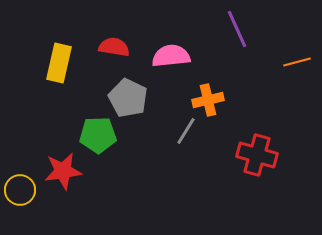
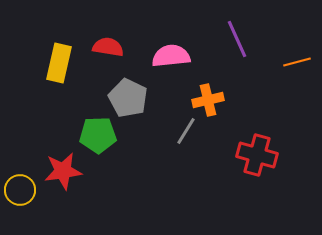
purple line: moved 10 px down
red semicircle: moved 6 px left
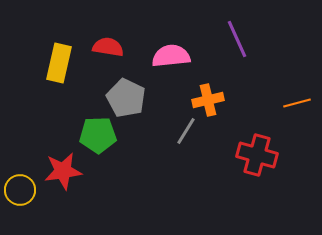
orange line: moved 41 px down
gray pentagon: moved 2 px left
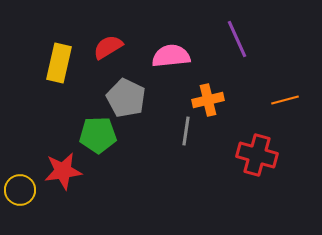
red semicircle: rotated 40 degrees counterclockwise
orange line: moved 12 px left, 3 px up
gray line: rotated 24 degrees counterclockwise
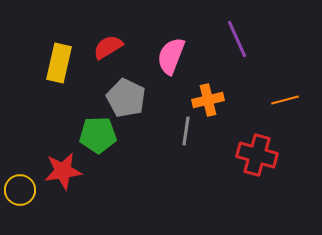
pink semicircle: rotated 63 degrees counterclockwise
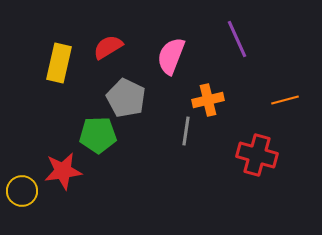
yellow circle: moved 2 px right, 1 px down
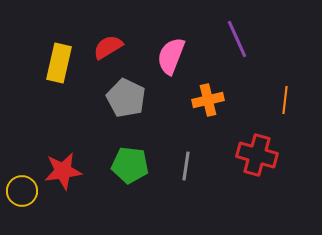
orange line: rotated 68 degrees counterclockwise
gray line: moved 35 px down
green pentagon: moved 32 px right, 30 px down; rotated 9 degrees clockwise
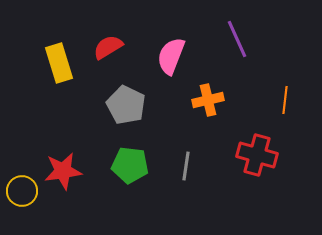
yellow rectangle: rotated 30 degrees counterclockwise
gray pentagon: moved 7 px down
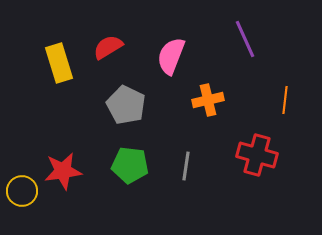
purple line: moved 8 px right
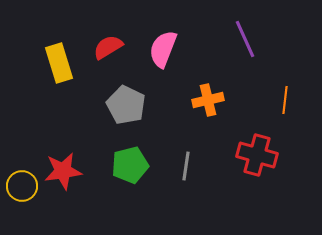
pink semicircle: moved 8 px left, 7 px up
green pentagon: rotated 21 degrees counterclockwise
yellow circle: moved 5 px up
